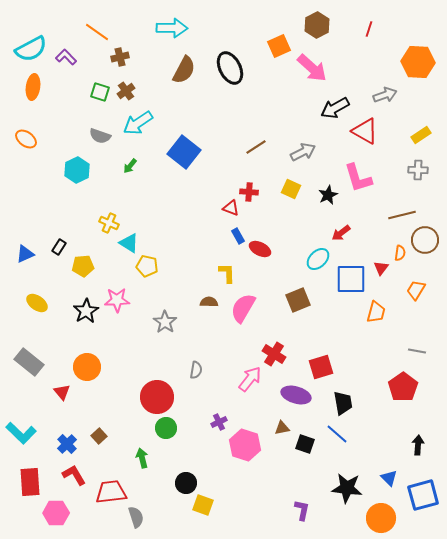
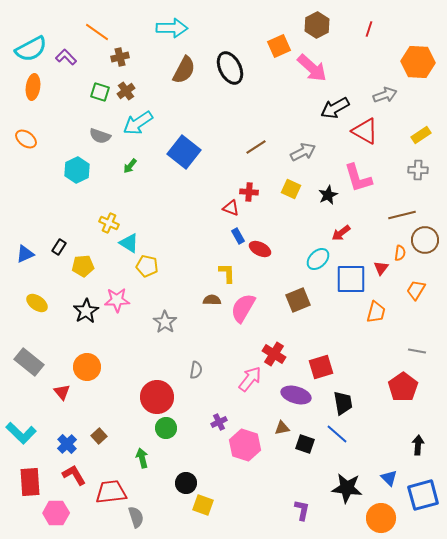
brown semicircle at (209, 302): moved 3 px right, 2 px up
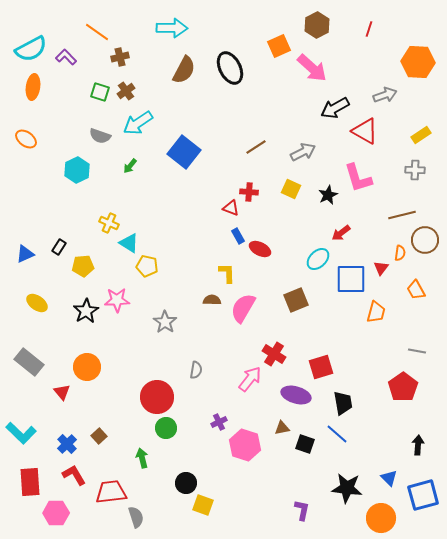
gray cross at (418, 170): moved 3 px left
orange trapezoid at (416, 290): rotated 60 degrees counterclockwise
brown square at (298, 300): moved 2 px left
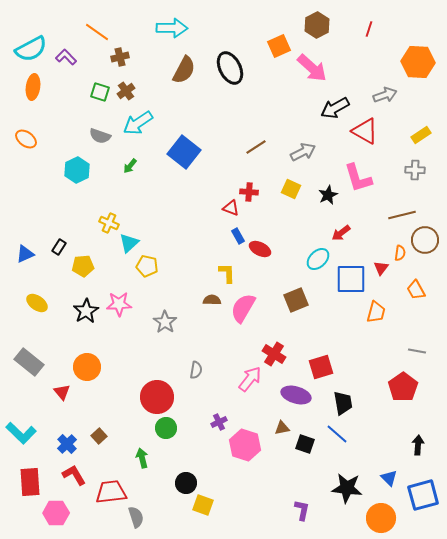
cyan triangle at (129, 243): rotated 45 degrees clockwise
pink star at (117, 300): moved 2 px right, 4 px down
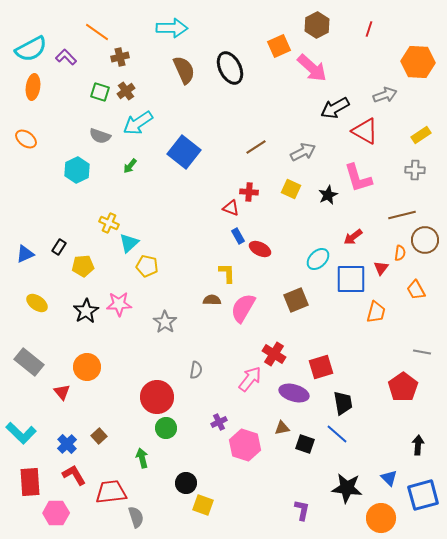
brown semicircle at (184, 70): rotated 52 degrees counterclockwise
red arrow at (341, 233): moved 12 px right, 4 px down
gray line at (417, 351): moved 5 px right, 1 px down
purple ellipse at (296, 395): moved 2 px left, 2 px up
